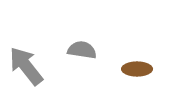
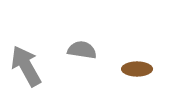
gray arrow: rotated 9 degrees clockwise
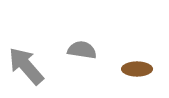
gray arrow: rotated 12 degrees counterclockwise
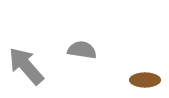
brown ellipse: moved 8 px right, 11 px down
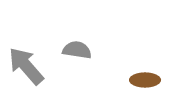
gray semicircle: moved 5 px left
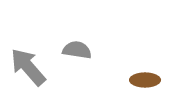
gray arrow: moved 2 px right, 1 px down
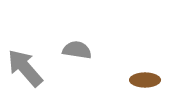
gray arrow: moved 3 px left, 1 px down
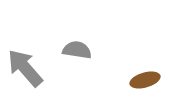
brown ellipse: rotated 16 degrees counterclockwise
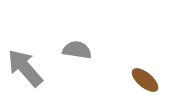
brown ellipse: rotated 56 degrees clockwise
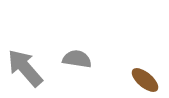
gray semicircle: moved 9 px down
